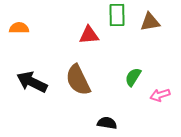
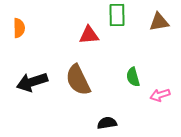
brown triangle: moved 9 px right
orange semicircle: rotated 90 degrees clockwise
green semicircle: rotated 48 degrees counterclockwise
black arrow: rotated 44 degrees counterclockwise
black semicircle: rotated 18 degrees counterclockwise
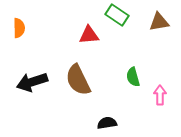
green rectangle: rotated 55 degrees counterclockwise
pink arrow: rotated 108 degrees clockwise
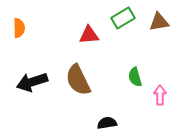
green rectangle: moved 6 px right, 3 px down; rotated 65 degrees counterclockwise
green semicircle: moved 2 px right
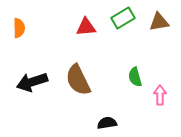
red triangle: moved 3 px left, 8 px up
